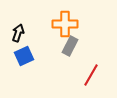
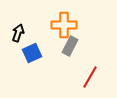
orange cross: moved 1 px left, 1 px down
blue square: moved 8 px right, 3 px up
red line: moved 1 px left, 2 px down
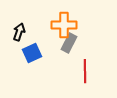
black arrow: moved 1 px right, 1 px up
gray rectangle: moved 1 px left, 3 px up
red line: moved 5 px left, 6 px up; rotated 30 degrees counterclockwise
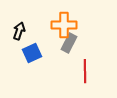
black arrow: moved 1 px up
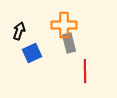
gray rectangle: rotated 42 degrees counterclockwise
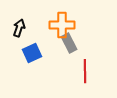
orange cross: moved 2 px left
black arrow: moved 3 px up
gray rectangle: rotated 12 degrees counterclockwise
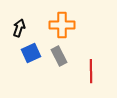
gray rectangle: moved 10 px left, 13 px down
blue square: moved 1 px left
red line: moved 6 px right
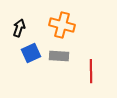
orange cross: rotated 15 degrees clockwise
gray rectangle: rotated 60 degrees counterclockwise
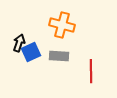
black arrow: moved 15 px down
blue square: moved 1 px up
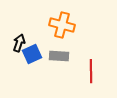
blue square: moved 1 px right, 2 px down
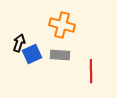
gray rectangle: moved 1 px right, 1 px up
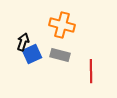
black arrow: moved 4 px right, 1 px up
gray rectangle: rotated 12 degrees clockwise
